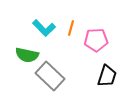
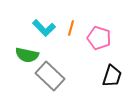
pink pentagon: moved 3 px right, 2 px up; rotated 20 degrees clockwise
black trapezoid: moved 5 px right
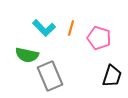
gray rectangle: rotated 24 degrees clockwise
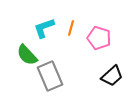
cyan L-shape: rotated 115 degrees clockwise
green semicircle: rotated 35 degrees clockwise
black trapezoid: rotated 30 degrees clockwise
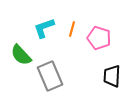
orange line: moved 1 px right, 1 px down
green semicircle: moved 6 px left
black trapezoid: rotated 135 degrees clockwise
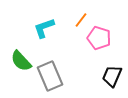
orange line: moved 9 px right, 9 px up; rotated 21 degrees clockwise
green semicircle: moved 6 px down
black trapezoid: rotated 20 degrees clockwise
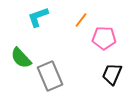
cyan L-shape: moved 6 px left, 11 px up
pink pentagon: moved 5 px right; rotated 15 degrees counterclockwise
green semicircle: moved 3 px up
black trapezoid: moved 2 px up
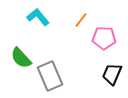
cyan L-shape: rotated 70 degrees clockwise
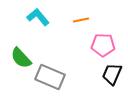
orange line: rotated 42 degrees clockwise
pink pentagon: moved 1 px left, 7 px down
gray rectangle: moved 1 px down; rotated 44 degrees counterclockwise
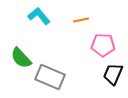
cyan L-shape: moved 1 px right, 1 px up
black trapezoid: moved 1 px right
